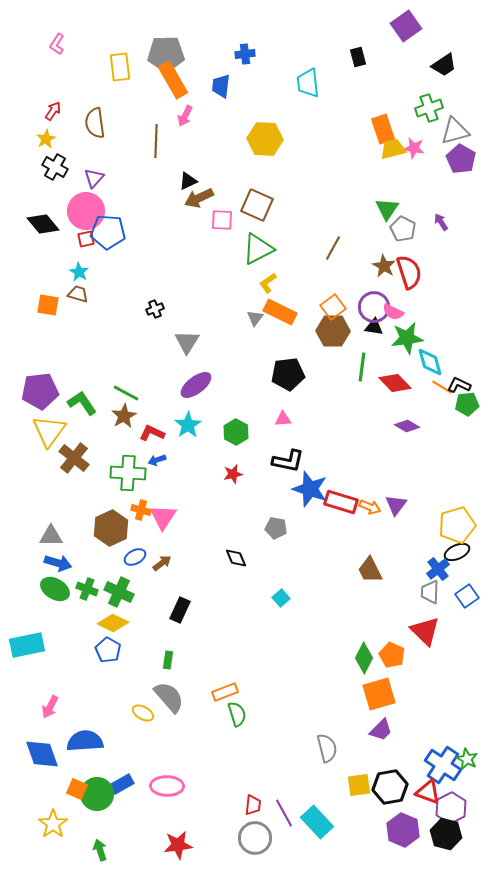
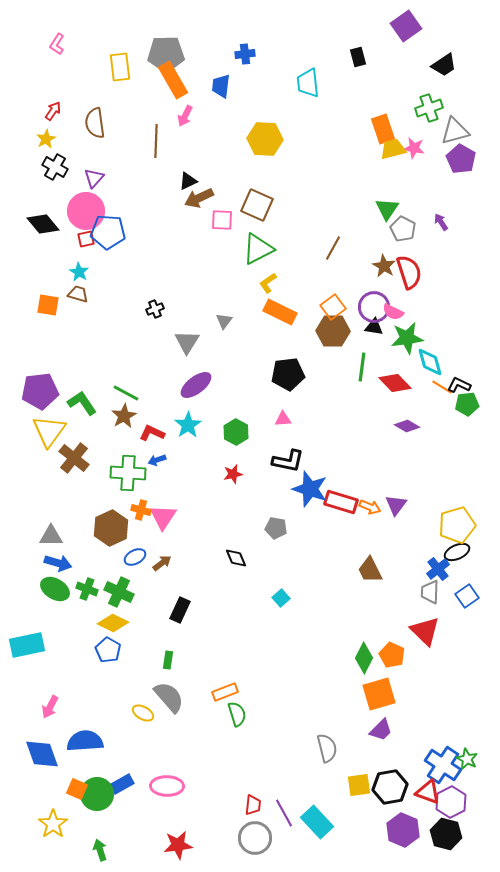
gray triangle at (255, 318): moved 31 px left, 3 px down
purple hexagon at (451, 808): moved 6 px up
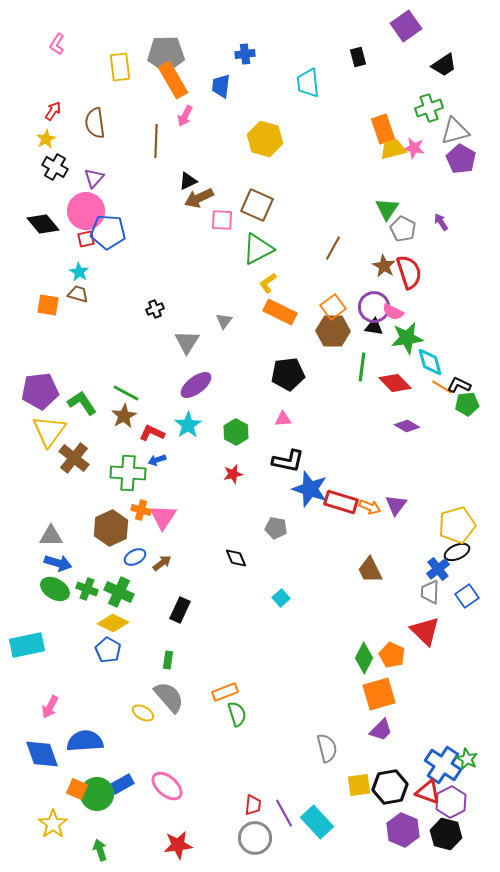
yellow hexagon at (265, 139): rotated 12 degrees clockwise
pink ellipse at (167, 786): rotated 40 degrees clockwise
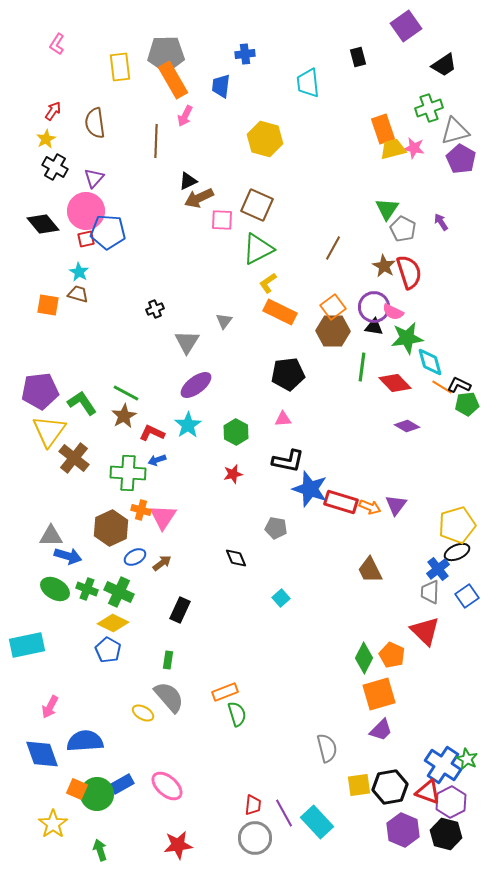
blue arrow at (58, 563): moved 10 px right, 7 px up
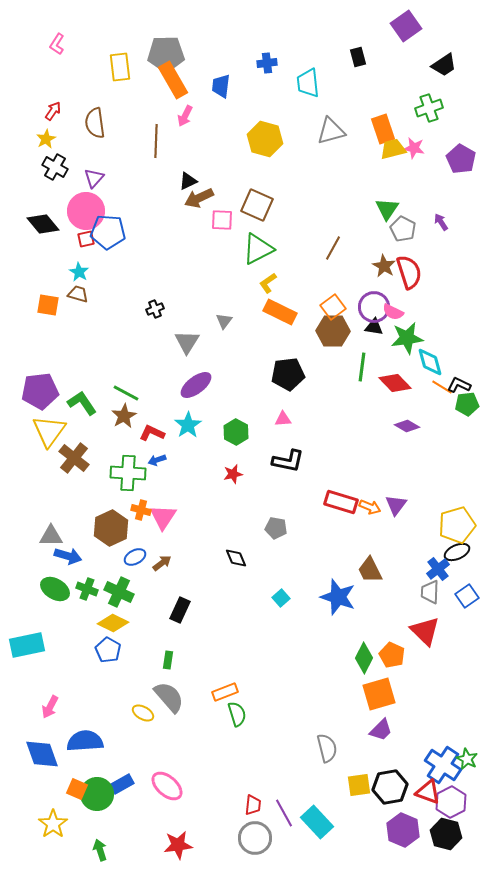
blue cross at (245, 54): moved 22 px right, 9 px down
gray triangle at (455, 131): moved 124 px left
blue star at (310, 489): moved 28 px right, 108 px down
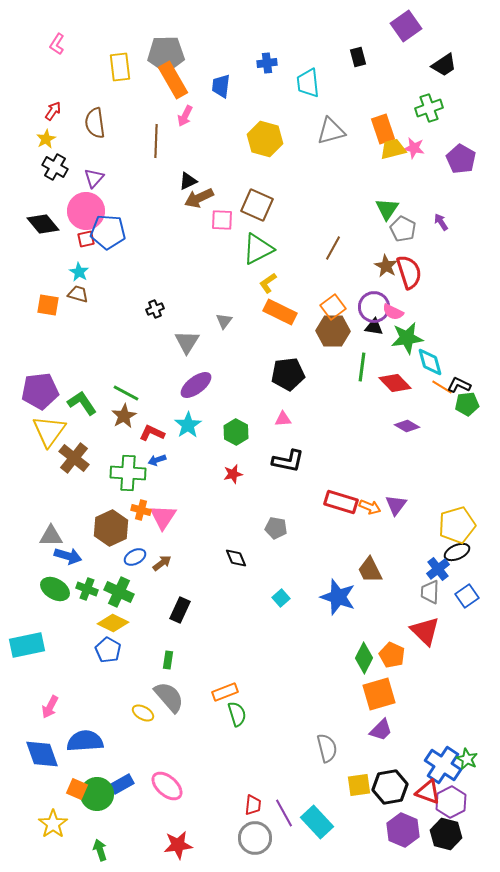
brown star at (384, 266): moved 2 px right
